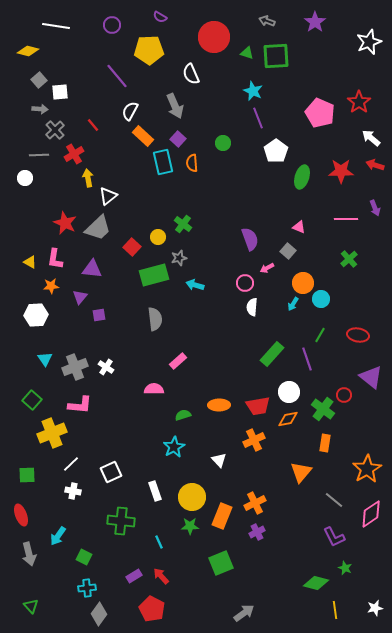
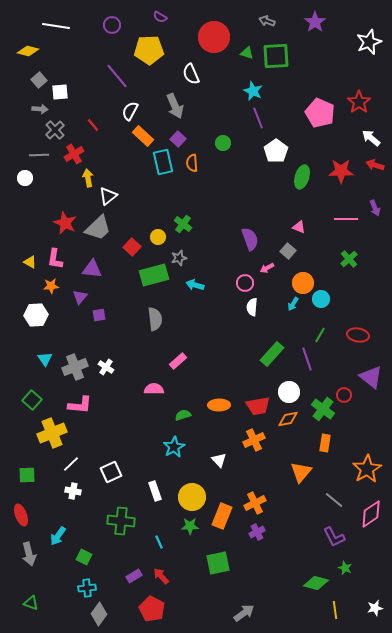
green square at (221, 563): moved 3 px left; rotated 10 degrees clockwise
green triangle at (31, 606): moved 3 px up; rotated 28 degrees counterclockwise
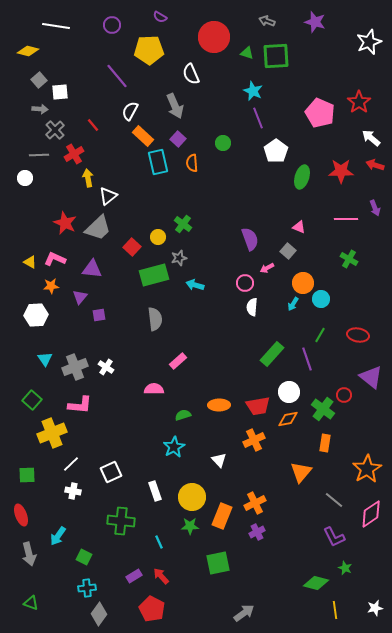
purple star at (315, 22): rotated 20 degrees counterclockwise
cyan rectangle at (163, 162): moved 5 px left
pink L-shape at (55, 259): rotated 105 degrees clockwise
green cross at (349, 259): rotated 18 degrees counterclockwise
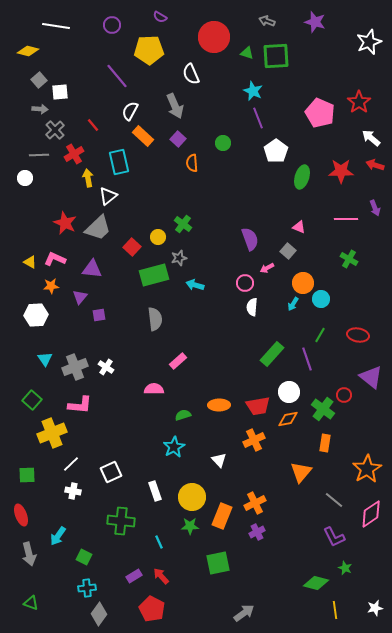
cyan rectangle at (158, 162): moved 39 px left
